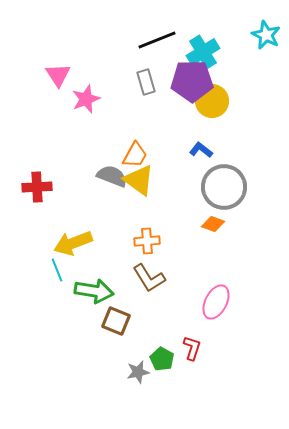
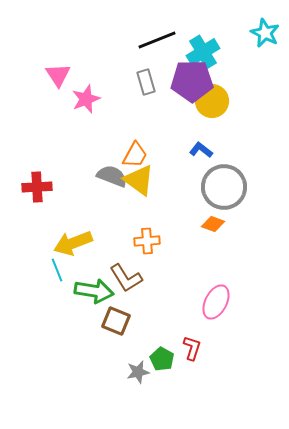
cyan star: moved 1 px left, 2 px up
brown L-shape: moved 23 px left
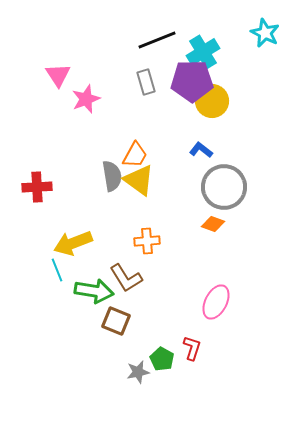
gray semicircle: rotated 60 degrees clockwise
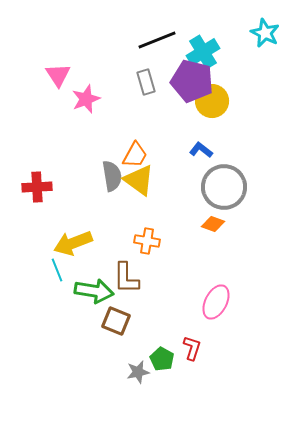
purple pentagon: rotated 15 degrees clockwise
orange cross: rotated 15 degrees clockwise
brown L-shape: rotated 32 degrees clockwise
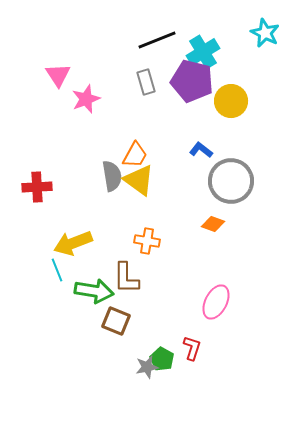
yellow circle: moved 19 px right
gray circle: moved 7 px right, 6 px up
gray star: moved 9 px right, 5 px up
